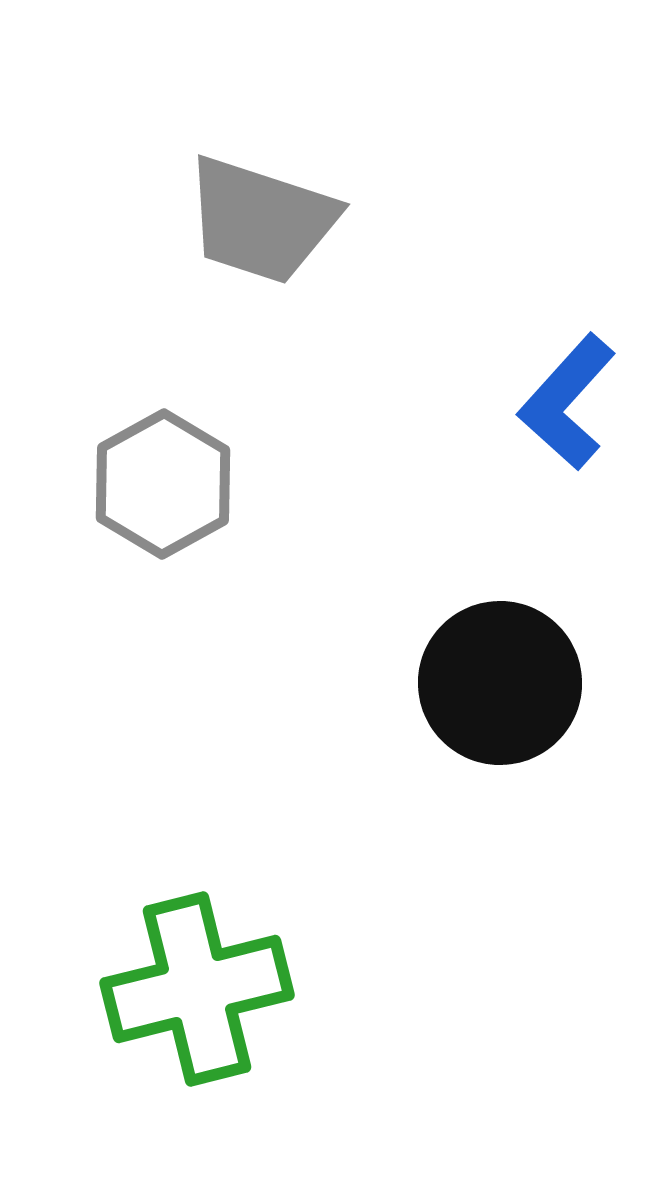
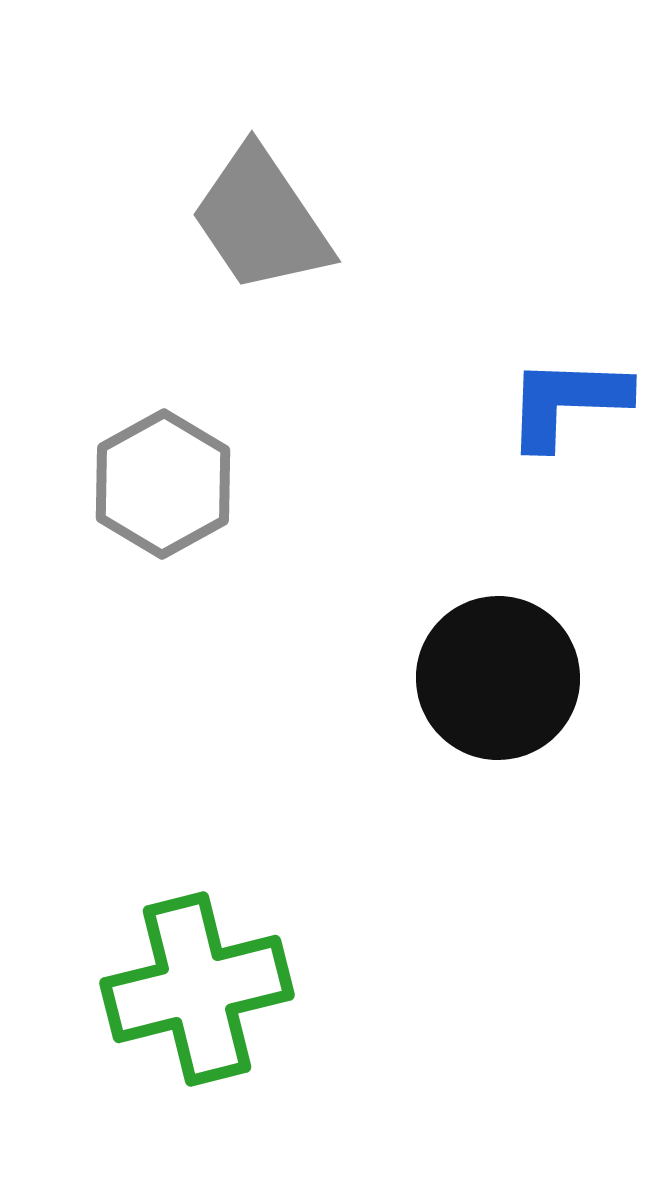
gray trapezoid: rotated 38 degrees clockwise
blue L-shape: rotated 50 degrees clockwise
black circle: moved 2 px left, 5 px up
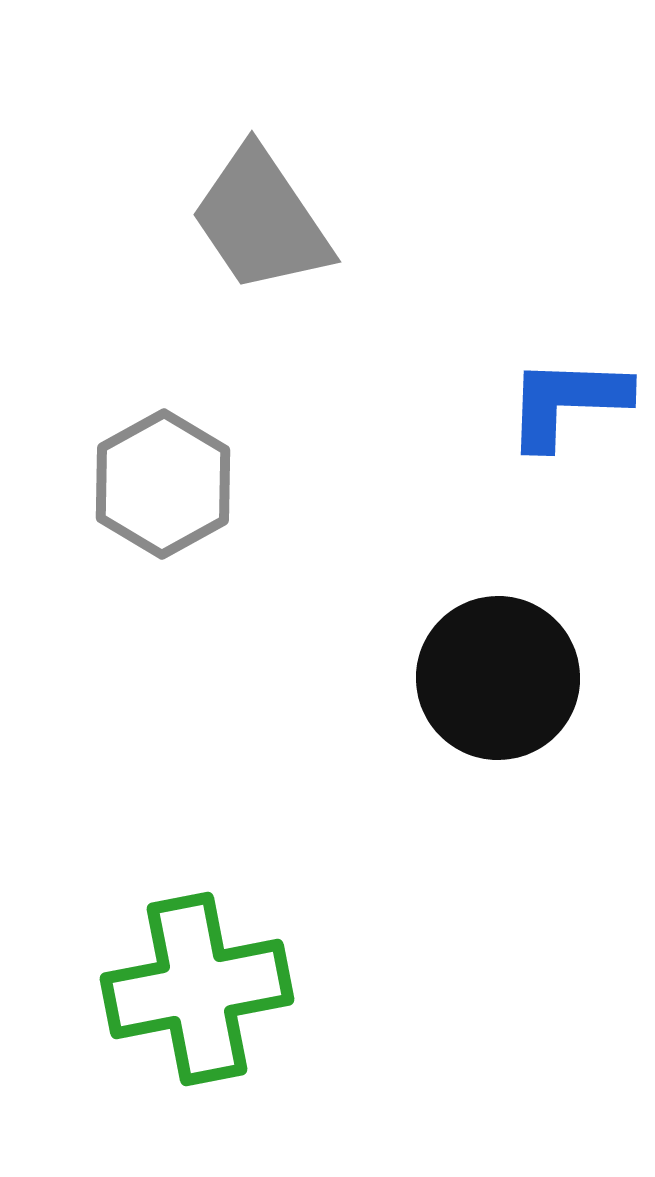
green cross: rotated 3 degrees clockwise
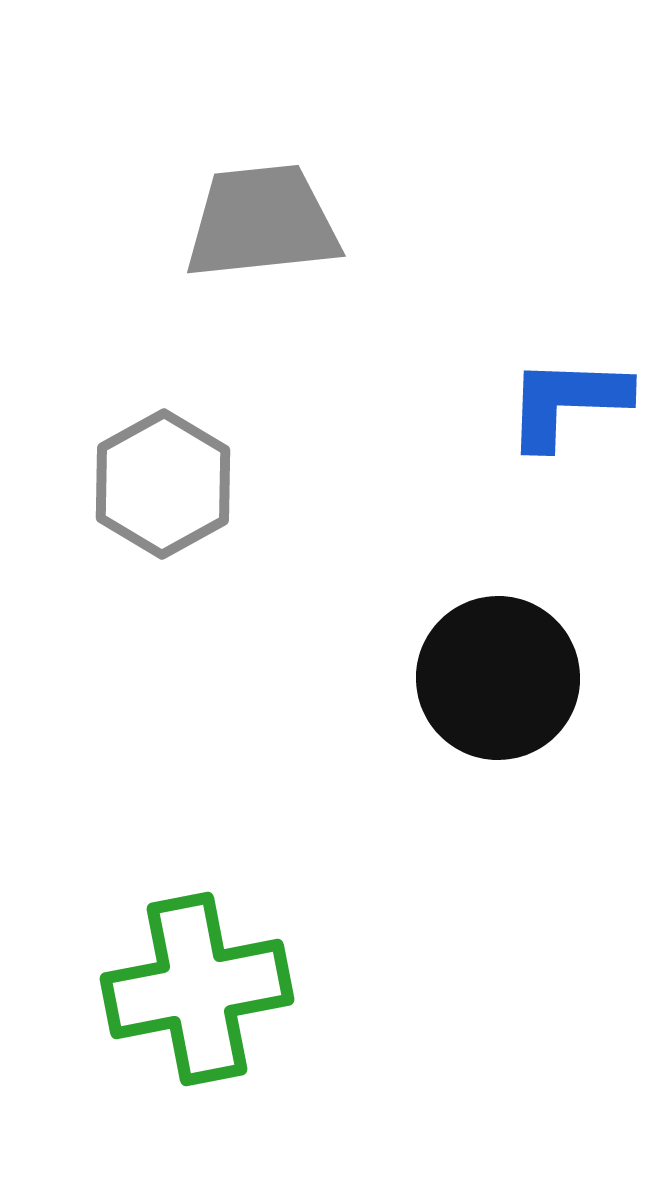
gray trapezoid: moved 1 px right, 2 px down; rotated 118 degrees clockwise
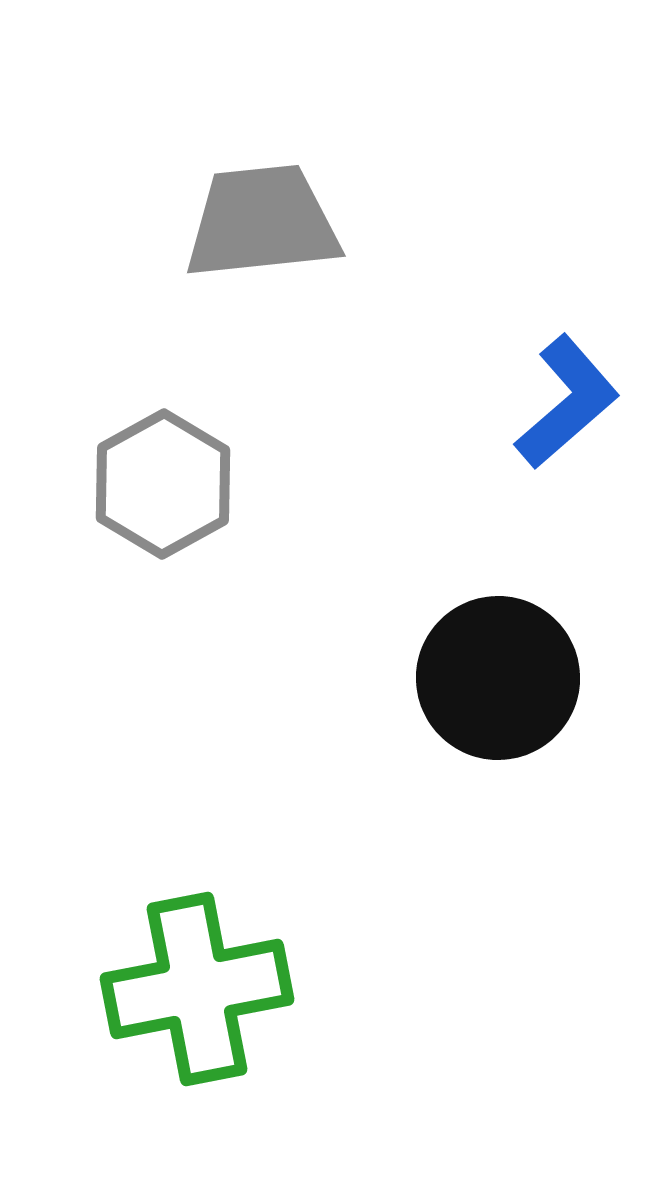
blue L-shape: rotated 137 degrees clockwise
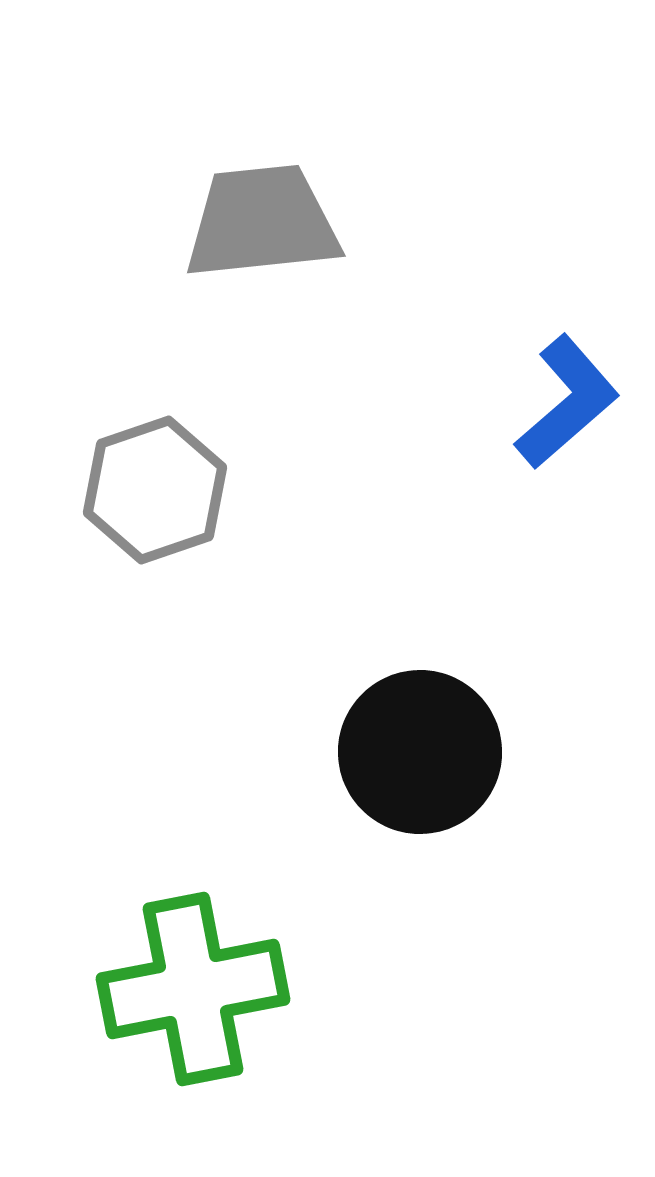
gray hexagon: moved 8 px left, 6 px down; rotated 10 degrees clockwise
black circle: moved 78 px left, 74 px down
green cross: moved 4 px left
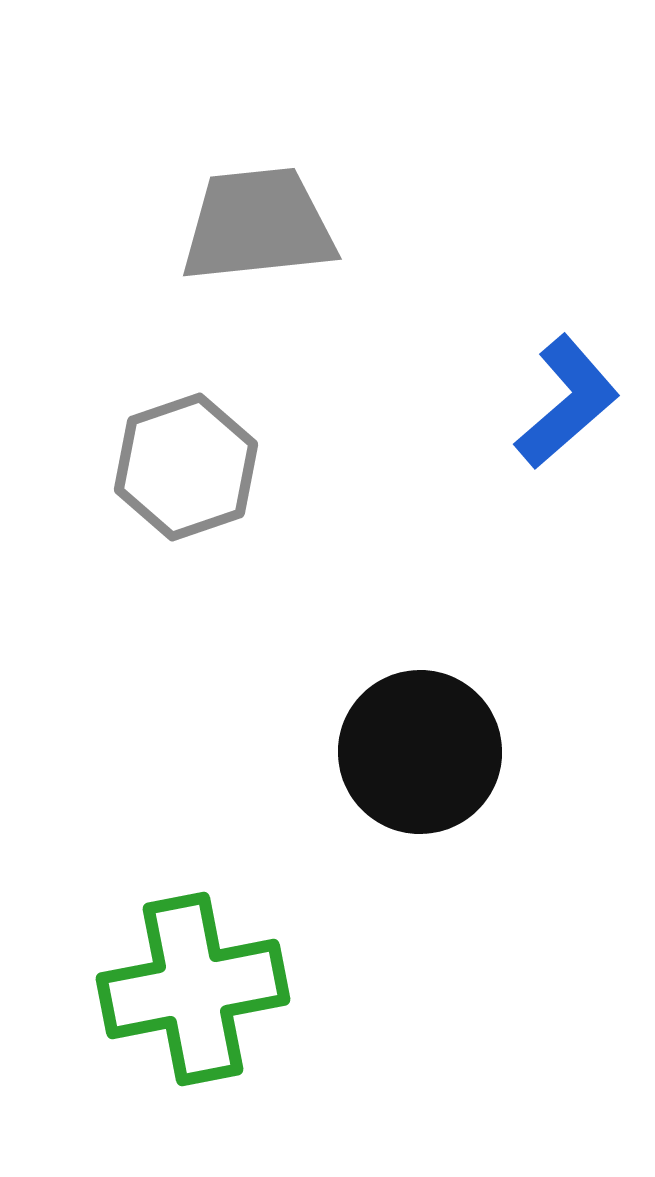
gray trapezoid: moved 4 px left, 3 px down
gray hexagon: moved 31 px right, 23 px up
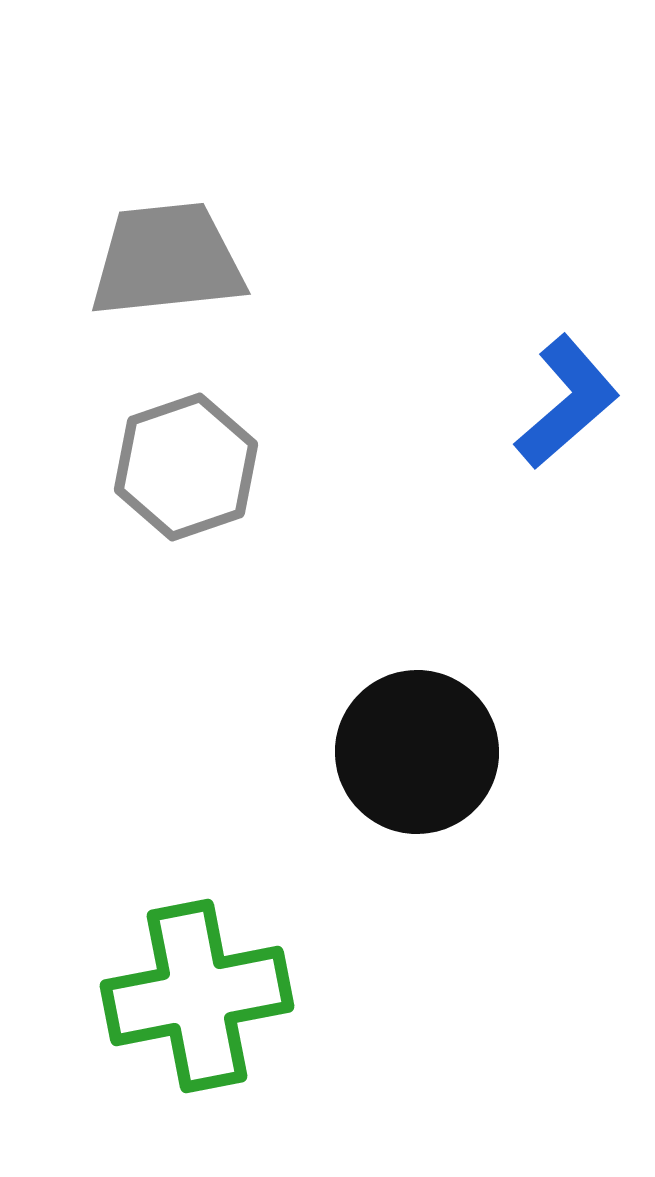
gray trapezoid: moved 91 px left, 35 px down
black circle: moved 3 px left
green cross: moved 4 px right, 7 px down
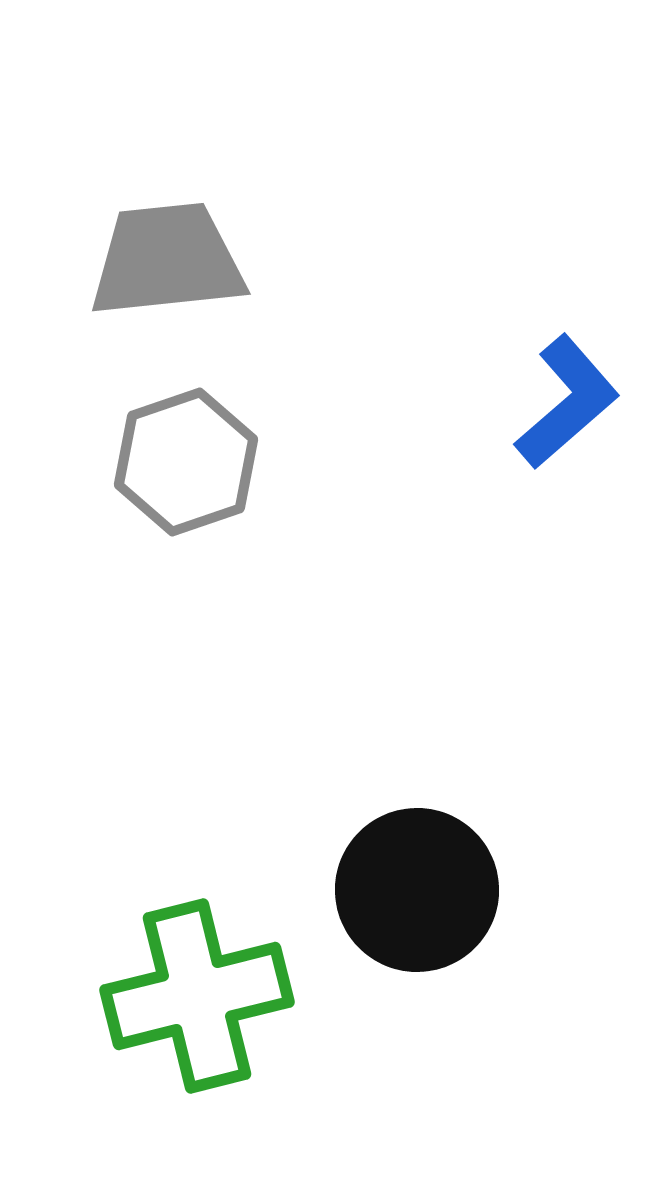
gray hexagon: moved 5 px up
black circle: moved 138 px down
green cross: rotated 3 degrees counterclockwise
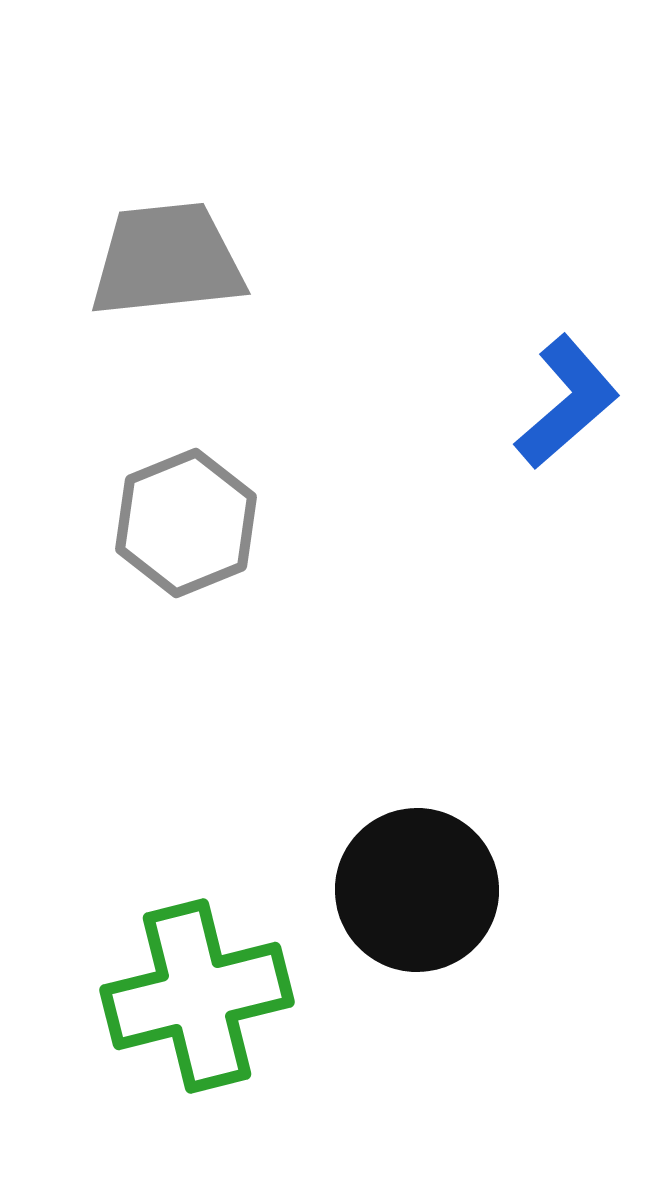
gray hexagon: moved 61 px down; rotated 3 degrees counterclockwise
